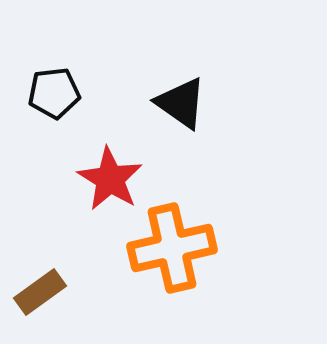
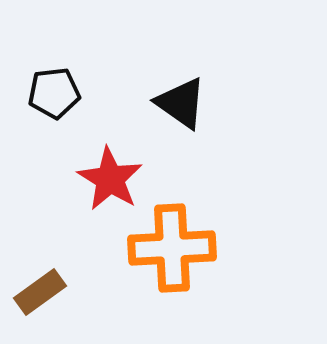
orange cross: rotated 10 degrees clockwise
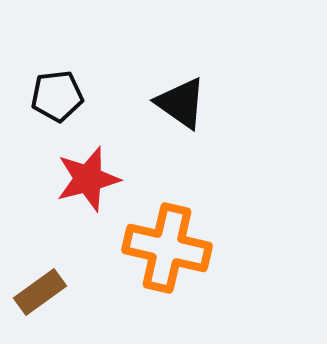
black pentagon: moved 3 px right, 3 px down
red star: moved 22 px left; rotated 26 degrees clockwise
orange cross: moved 5 px left; rotated 16 degrees clockwise
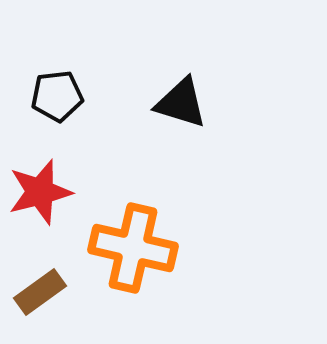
black triangle: rotated 18 degrees counterclockwise
red star: moved 48 px left, 13 px down
orange cross: moved 34 px left
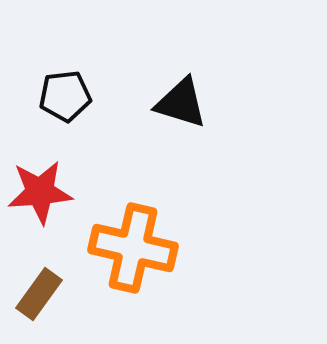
black pentagon: moved 8 px right
red star: rotated 10 degrees clockwise
brown rectangle: moved 1 px left, 2 px down; rotated 18 degrees counterclockwise
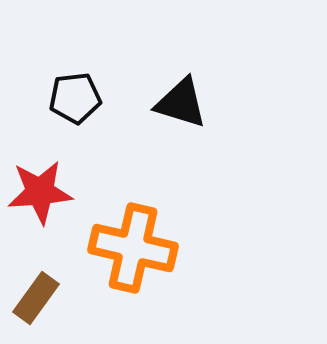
black pentagon: moved 10 px right, 2 px down
brown rectangle: moved 3 px left, 4 px down
